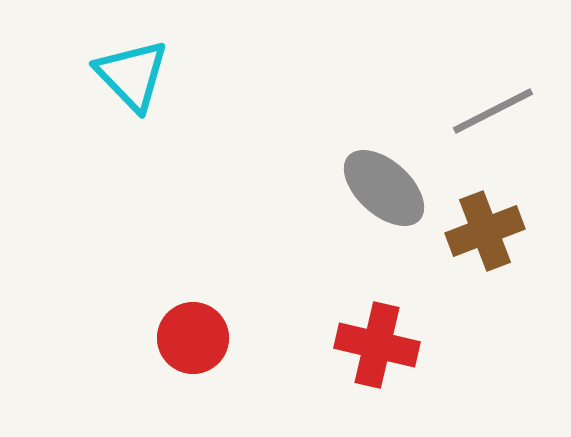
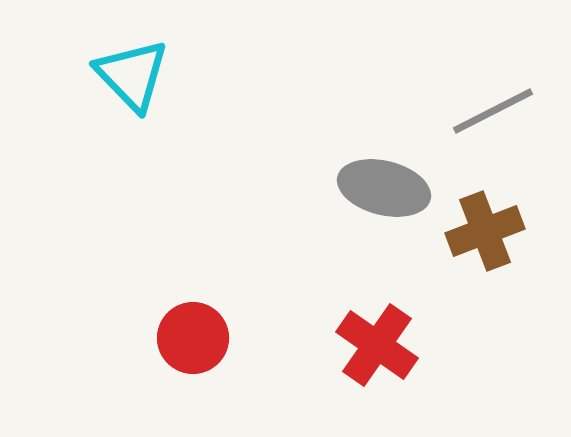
gray ellipse: rotated 28 degrees counterclockwise
red cross: rotated 22 degrees clockwise
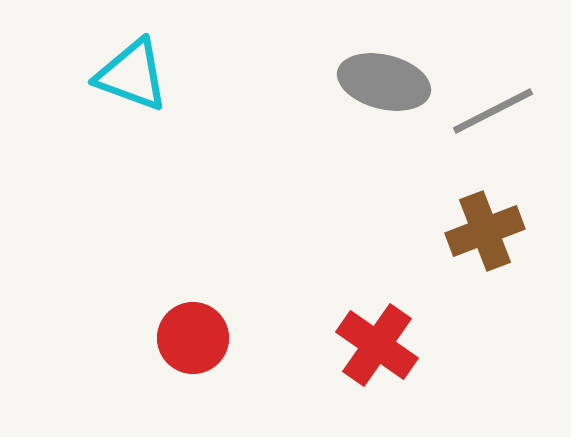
cyan triangle: rotated 26 degrees counterclockwise
gray ellipse: moved 106 px up
